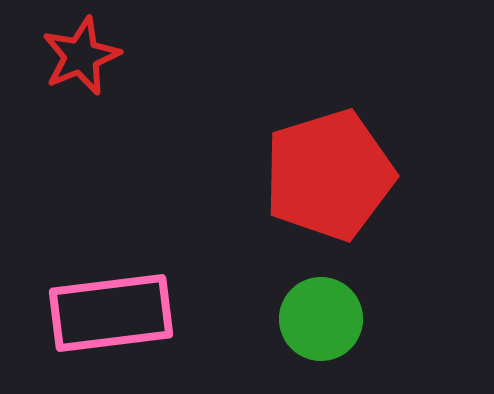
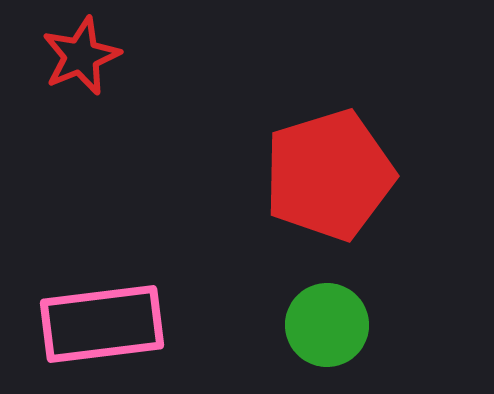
pink rectangle: moved 9 px left, 11 px down
green circle: moved 6 px right, 6 px down
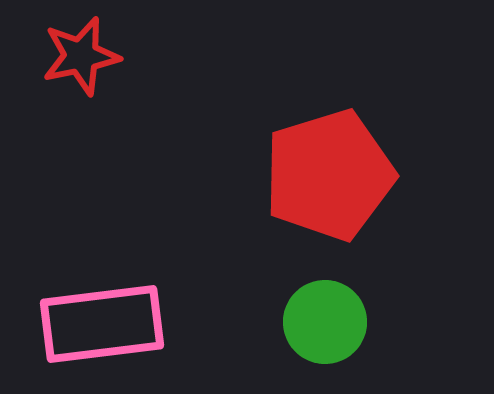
red star: rotated 10 degrees clockwise
green circle: moved 2 px left, 3 px up
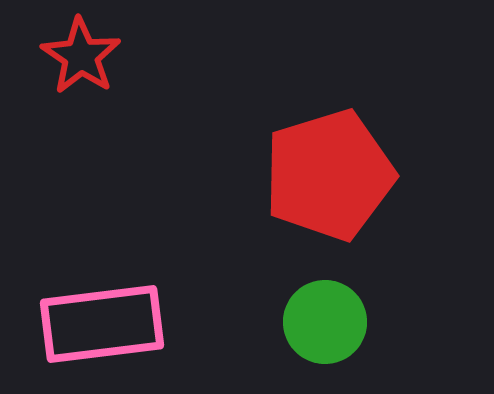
red star: rotated 26 degrees counterclockwise
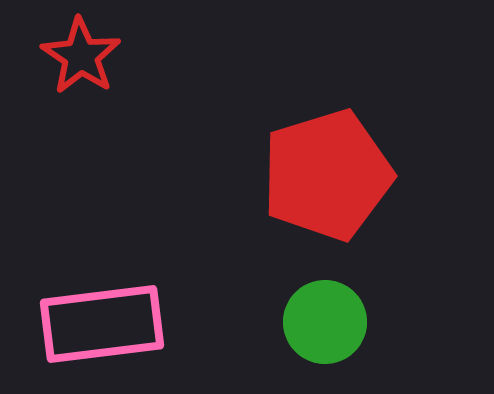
red pentagon: moved 2 px left
